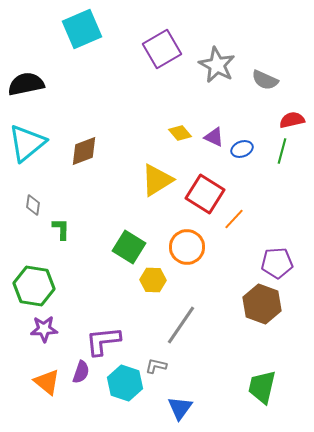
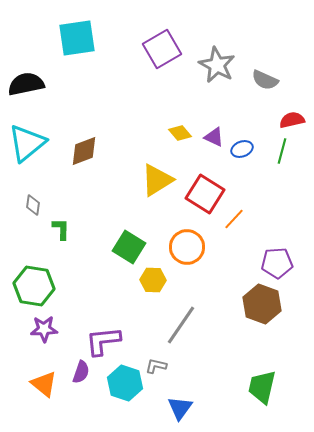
cyan square: moved 5 px left, 9 px down; rotated 15 degrees clockwise
orange triangle: moved 3 px left, 2 px down
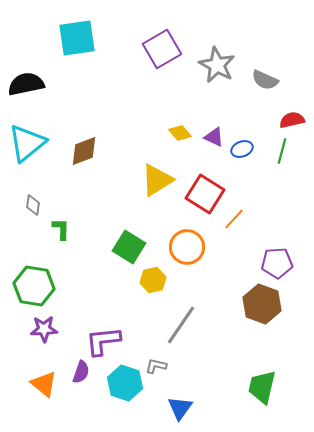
yellow hexagon: rotated 15 degrees counterclockwise
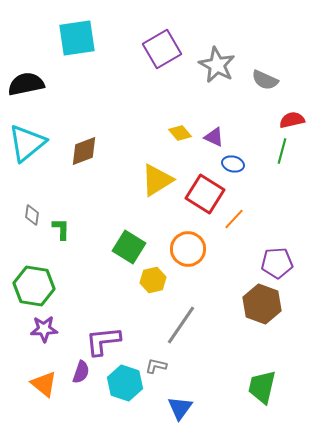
blue ellipse: moved 9 px left, 15 px down; rotated 35 degrees clockwise
gray diamond: moved 1 px left, 10 px down
orange circle: moved 1 px right, 2 px down
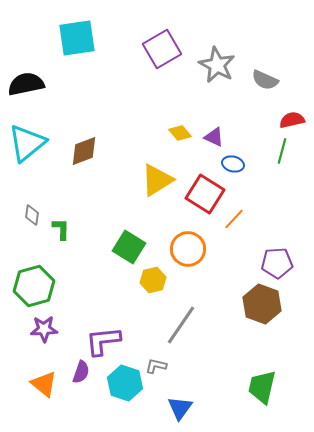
green hexagon: rotated 24 degrees counterclockwise
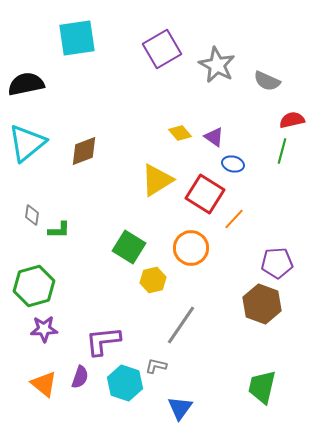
gray semicircle: moved 2 px right, 1 px down
purple triangle: rotated 10 degrees clockwise
green L-shape: moved 2 px left, 1 px down; rotated 90 degrees clockwise
orange circle: moved 3 px right, 1 px up
purple semicircle: moved 1 px left, 5 px down
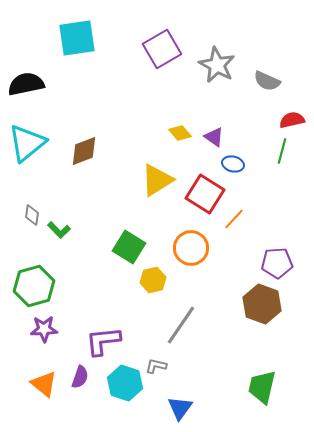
green L-shape: rotated 45 degrees clockwise
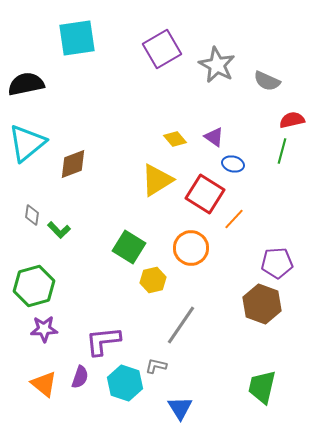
yellow diamond: moved 5 px left, 6 px down
brown diamond: moved 11 px left, 13 px down
blue triangle: rotated 8 degrees counterclockwise
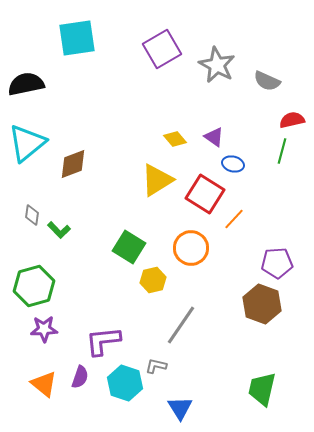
green trapezoid: moved 2 px down
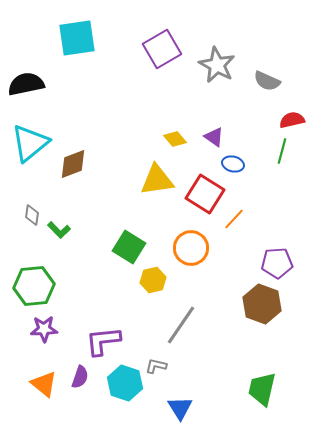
cyan triangle: moved 3 px right
yellow triangle: rotated 24 degrees clockwise
green hexagon: rotated 9 degrees clockwise
